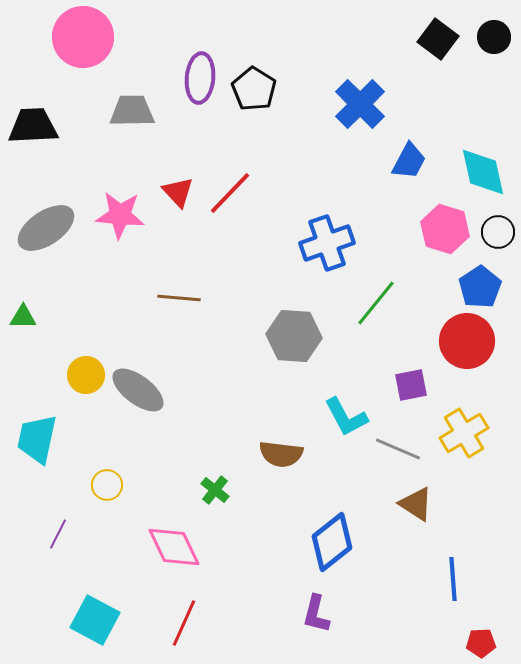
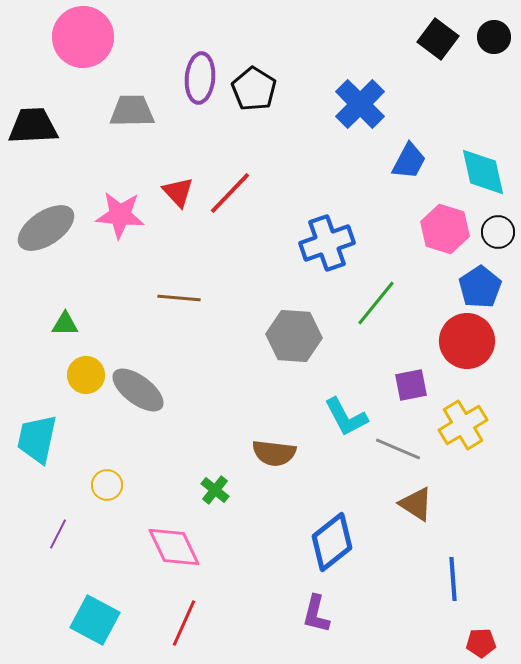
green triangle at (23, 317): moved 42 px right, 7 px down
yellow cross at (464, 433): moved 1 px left, 8 px up
brown semicircle at (281, 454): moved 7 px left, 1 px up
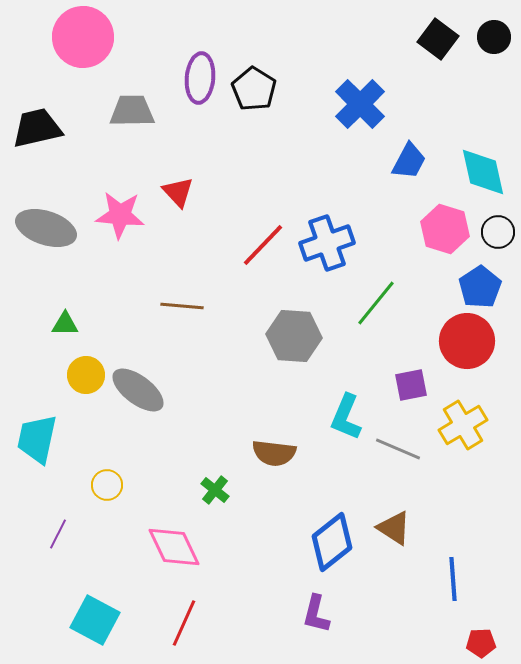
black trapezoid at (33, 126): moved 4 px right, 2 px down; rotated 10 degrees counterclockwise
red line at (230, 193): moved 33 px right, 52 px down
gray ellipse at (46, 228): rotated 52 degrees clockwise
brown line at (179, 298): moved 3 px right, 8 px down
cyan L-shape at (346, 417): rotated 51 degrees clockwise
brown triangle at (416, 504): moved 22 px left, 24 px down
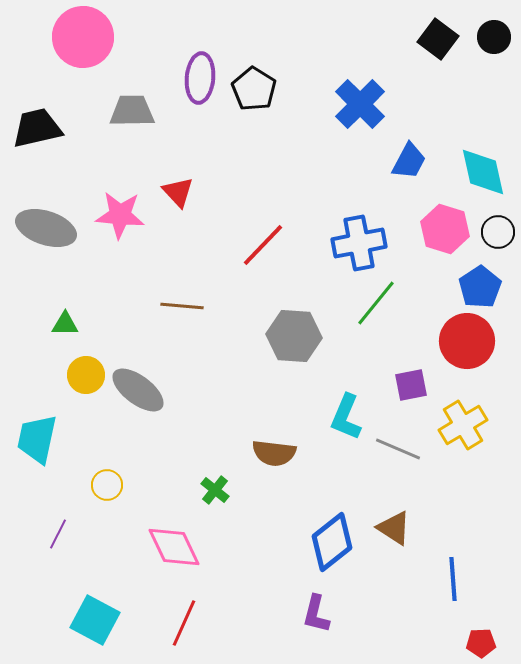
blue cross at (327, 243): moved 32 px right; rotated 8 degrees clockwise
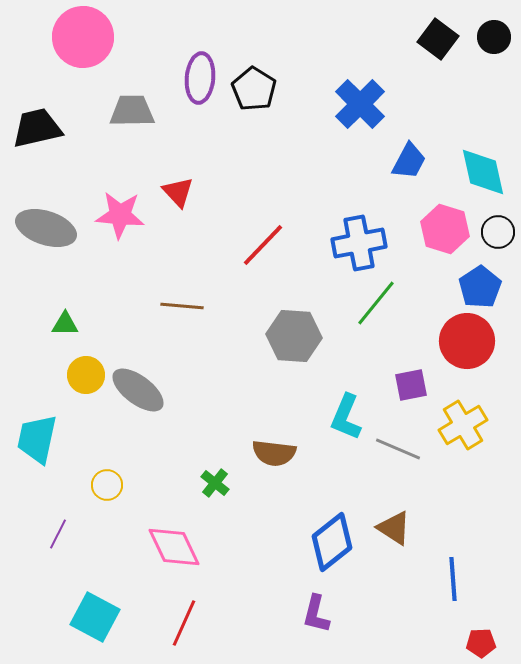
green cross at (215, 490): moved 7 px up
cyan square at (95, 620): moved 3 px up
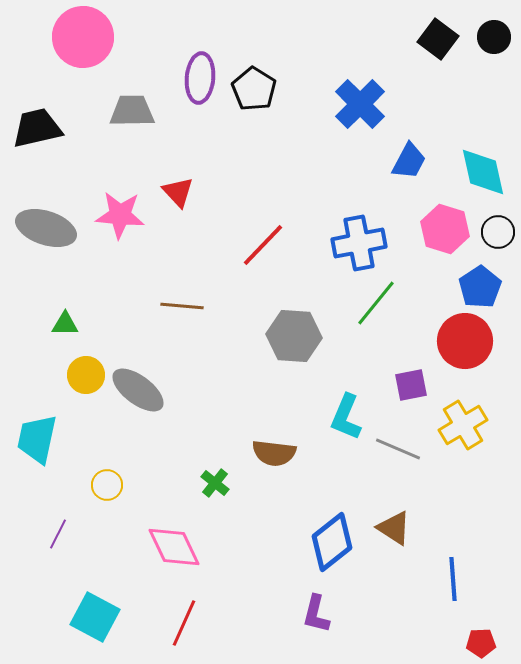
red circle at (467, 341): moved 2 px left
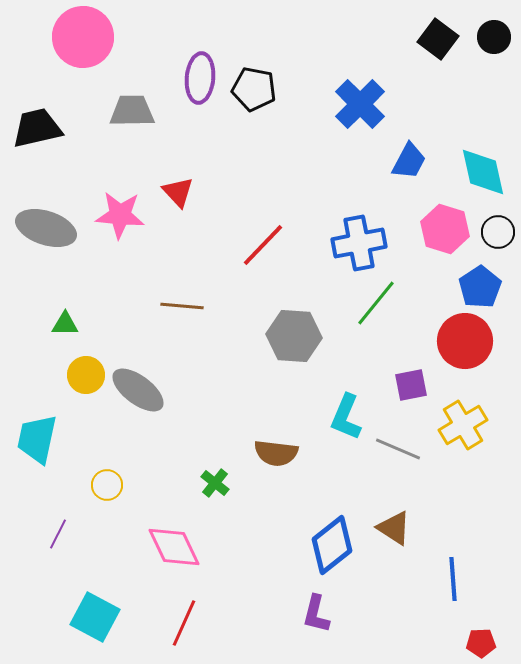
black pentagon at (254, 89): rotated 21 degrees counterclockwise
brown semicircle at (274, 453): moved 2 px right
blue diamond at (332, 542): moved 3 px down
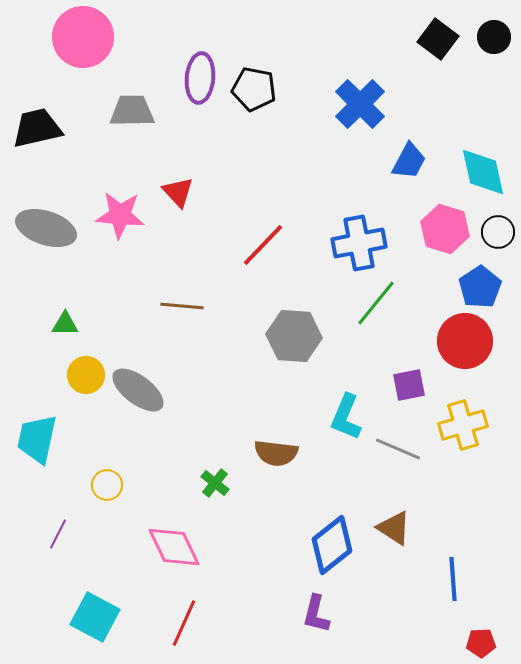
purple square at (411, 385): moved 2 px left
yellow cross at (463, 425): rotated 15 degrees clockwise
